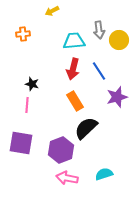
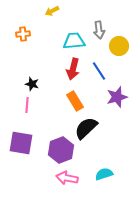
yellow circle: moved 6 px down
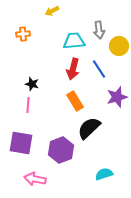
blue line: moved 2 px up
pink line: moved 1 px right
black semicircle: moved 3 px right
pink arrow: moved 32 px left, 1 px down
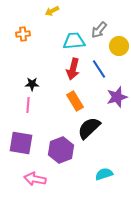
gray arrow: rotated 48 degrees clockwise
black star: rotated 16 degrees counterclockwise
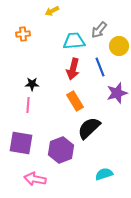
blue line: moved 1 px right, 2 px up; rotated 12 degrees clockwise
purple star: moved 4 px up
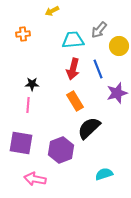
cyan trapezoid: moved 1 px left, 1 px up
blue line: moved 2 px left, 2 px down
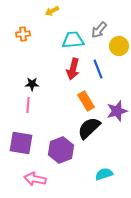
purple star: moved 18 px down
orange rectangle: moved 11 px right
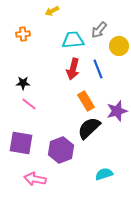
black star: moved 9 px left, 1 px up
pink line: moved 1 px right, 1 px up; rotated 56 degrees counterclockwise
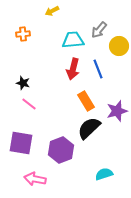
black star: rotated 16 degrees clockwise
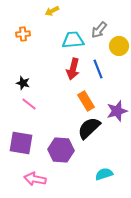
purple hexagon: rotated 25 degrees clockwise
